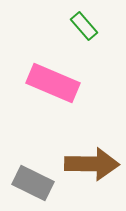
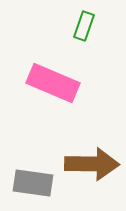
green rectangle: rotated 60 degrees clockwise
gray rectangle: rotated 18 degrees counterclockwise
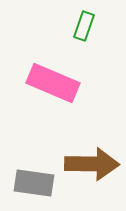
gray rectangle: moved 1 px right
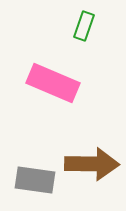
gray rectangle: moved 1 px right, 3 px up
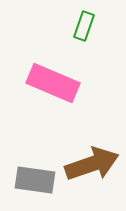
brown arrow: rotated 20 degrees counterclockwise
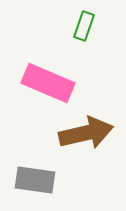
pink rectangle: moved 5 px left
brown arrow: moved 6 px left, 31 px up; rotated 6 degrees clockwise
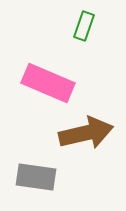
gray rectangle: moved 1 px right, 3 px up
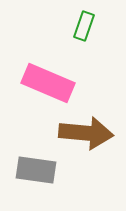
brown arrow: rotated 18 degrees clockwise
gray rectangle: moved 7 px up
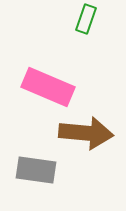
green rectangle: moved 2 px right, 7 px up
pink rectangle: moved 4 px down
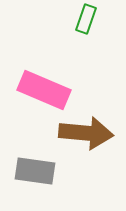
pink rectangle: moved 4 px left, 3 px down
gray rectangle: moved 1 px left, 1 px down
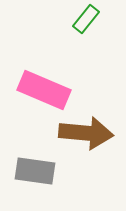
green rectangle: rotated 20 degrees clockwise
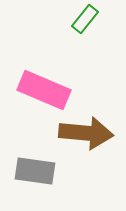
green rectangle: moved 1 px left
